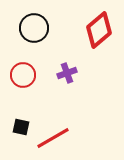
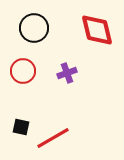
red diamond: moved 2 px left; rotated 63 degrees counterclockwise
red circle: moved 4 px up
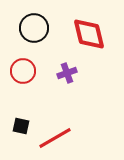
red diamond: moved 8 px left, 4 px down
black square: moved 1 px up
red line: moved 2 px right
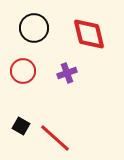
black square: rotated 18 degrees clockwise
red line: rotated 72 degrees clockwise
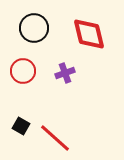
purple cross: moved 2 px left
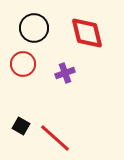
red diamond: moved 2 px left, 1 px up
red circle: moved 7 px up
